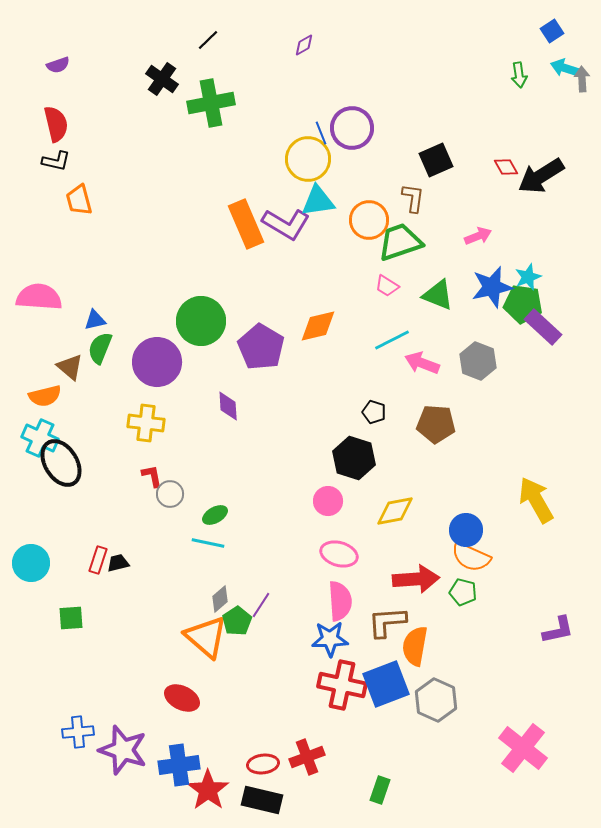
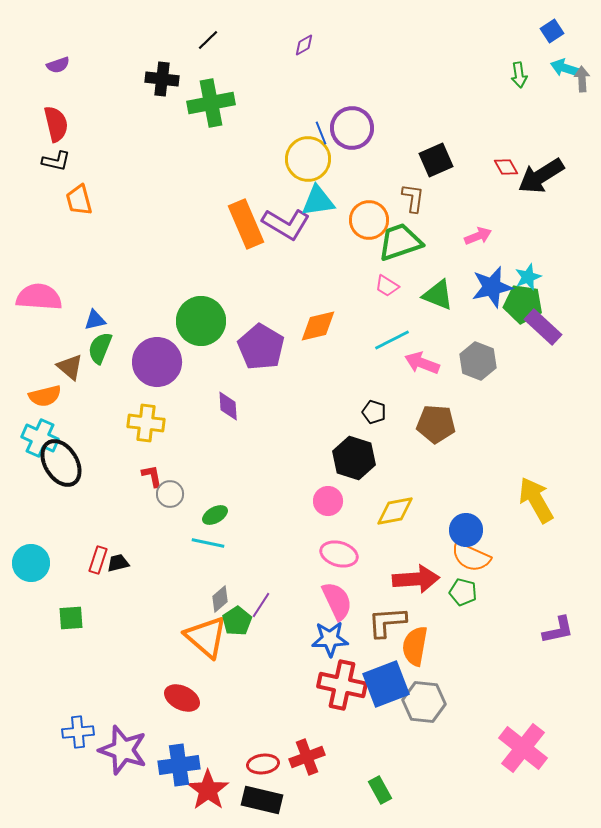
black cross at (162, 79): rotated 28 degrees counterclockwise
pink semicircle at (340, 601): moved 3 px left; rotated 21 degrees counterclockwise
gray hexagon at (436, 700): moved 12 px left, 2 px down; rotated 18 degrees counterclockwise
green rectangle at (380, 790): rotated 48 degrees counterclockwise
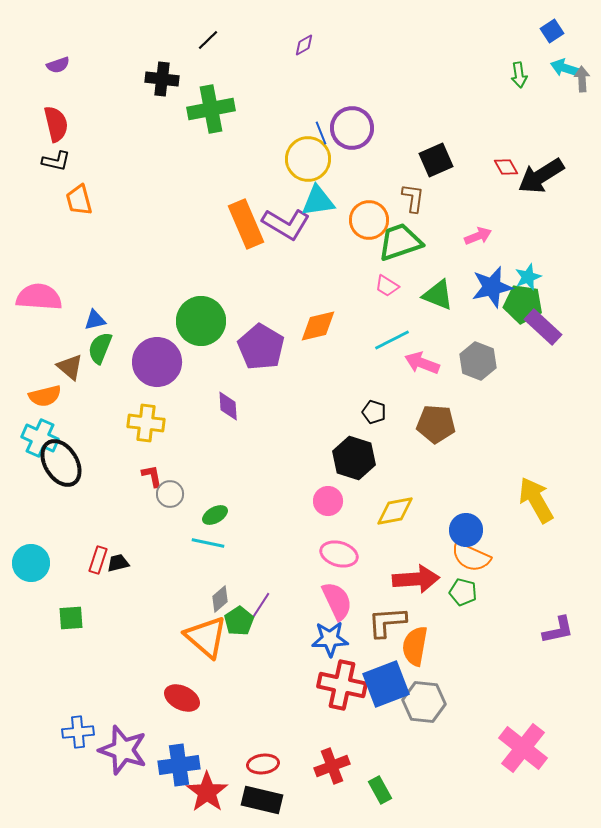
green cross at (211, 103): moved 6 px down
green pentagon at (237, 621): moved 2 px right
red cross at (307, 757): moved 25 px right, 9 px down
red star at (208, 790): moved 1 px left, 2 px down
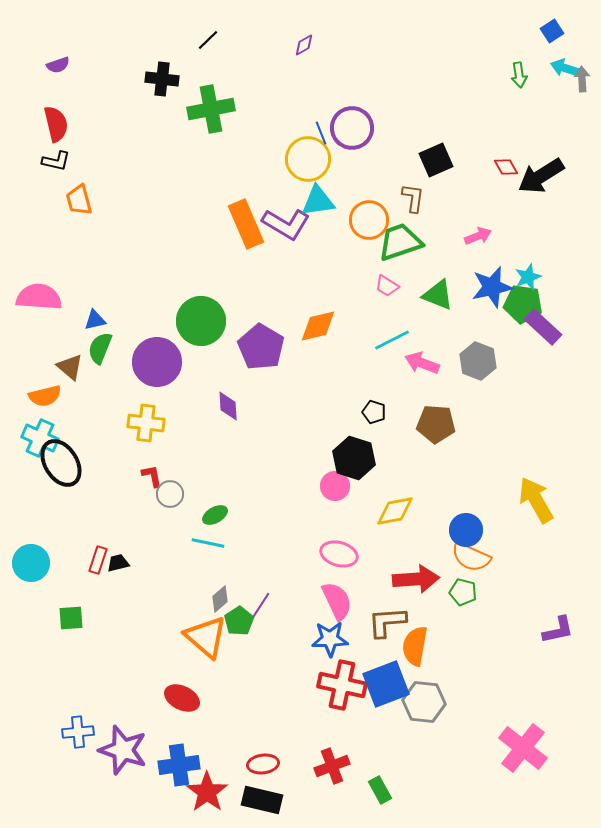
pink circle at (328, 501): moved 7 px right, 15 px up
